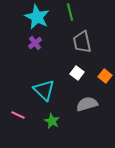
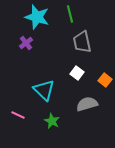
green line: moved 2 px down
cyan star: rotated 10 degrees counterclockwise
purple cross: moved 9 px left
orange square: moved 4 px down
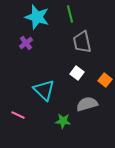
green star: moved 11 px right; rotated 21 degrees counterclockwise
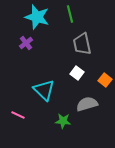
gray trapezoid: moved 2 px down
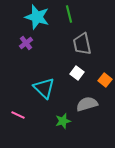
green line: moved 1 px left
cyan triangle: moved 2 px up
green star: rotated 21 degrees counterclockwise
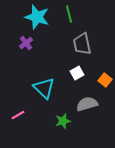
white square: rotated 24 degrees clockwise
pink line: rotated 56 degrees counterclockwise
